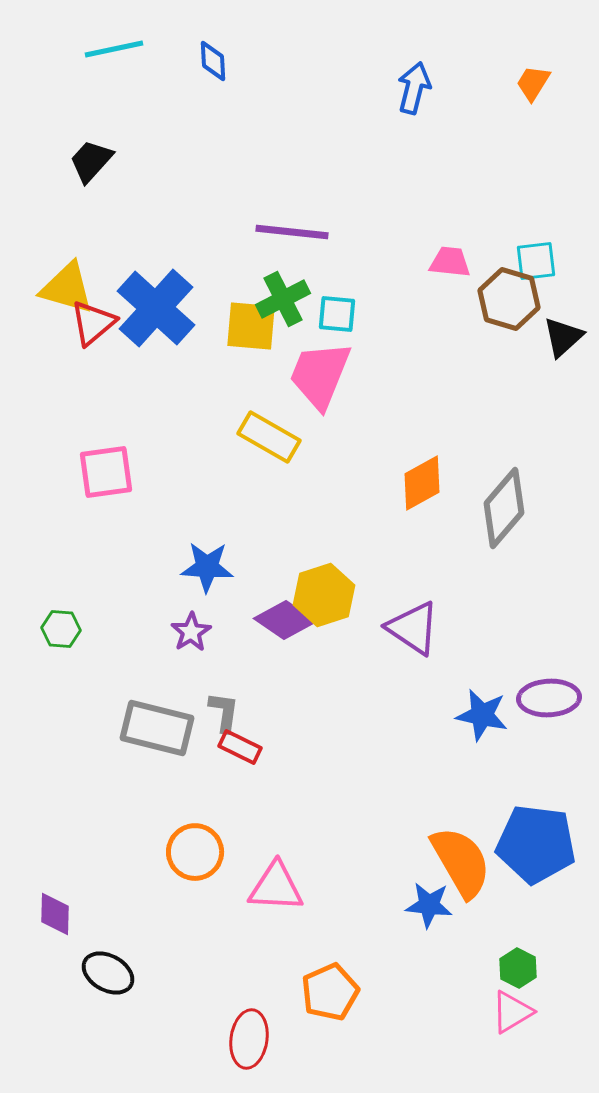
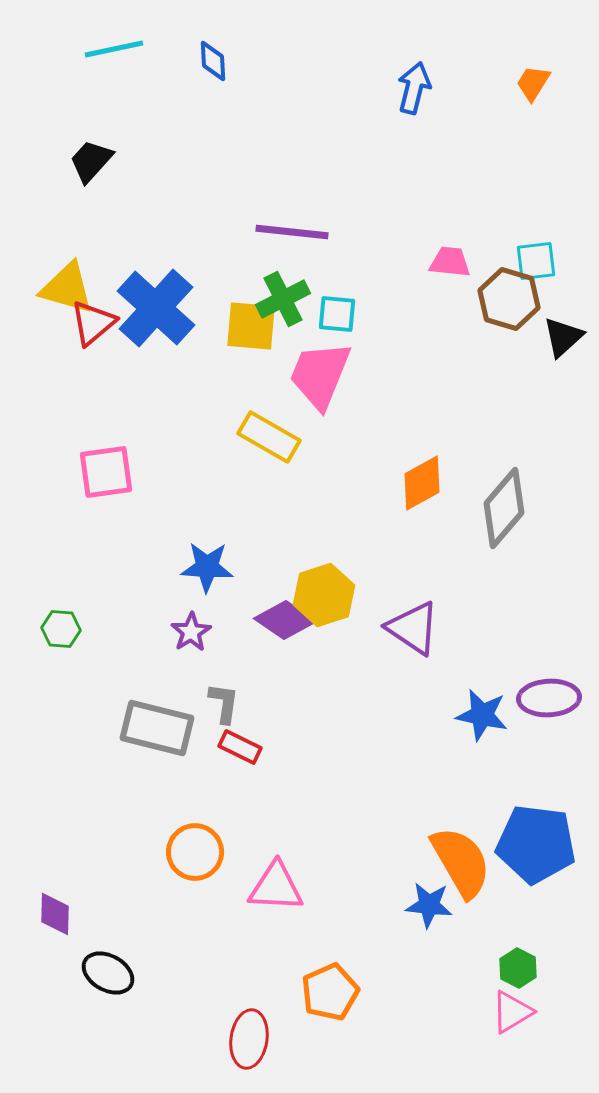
gray L-shape at (224, 712): moved 9 px up
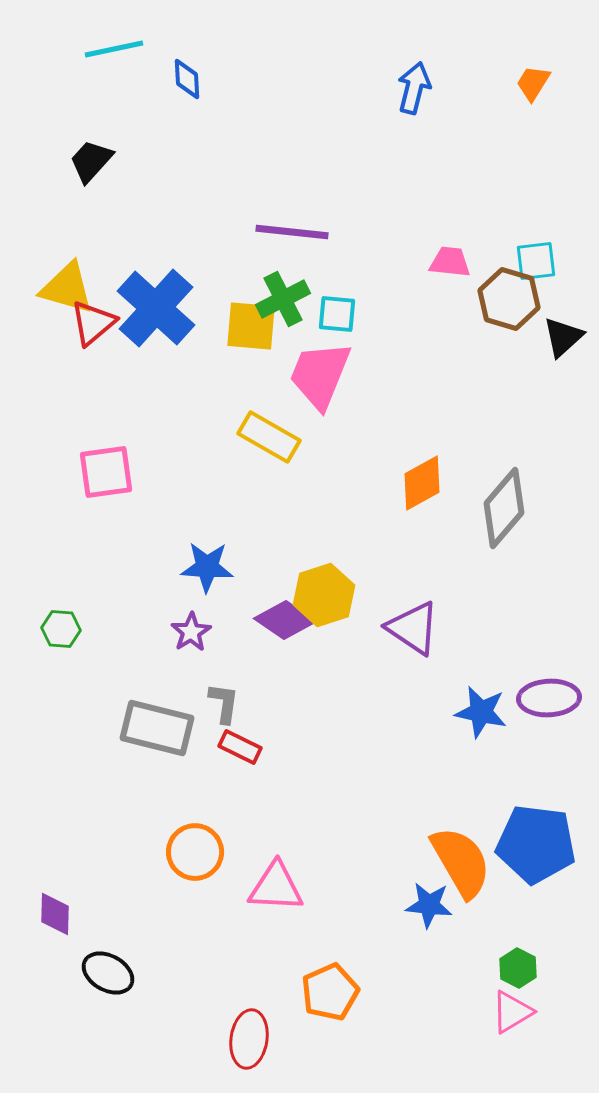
blue diamond at (213, 61): moved 26 px left, 18 px down
blue star at (482, 715): moved 1 px left, 3 px up
